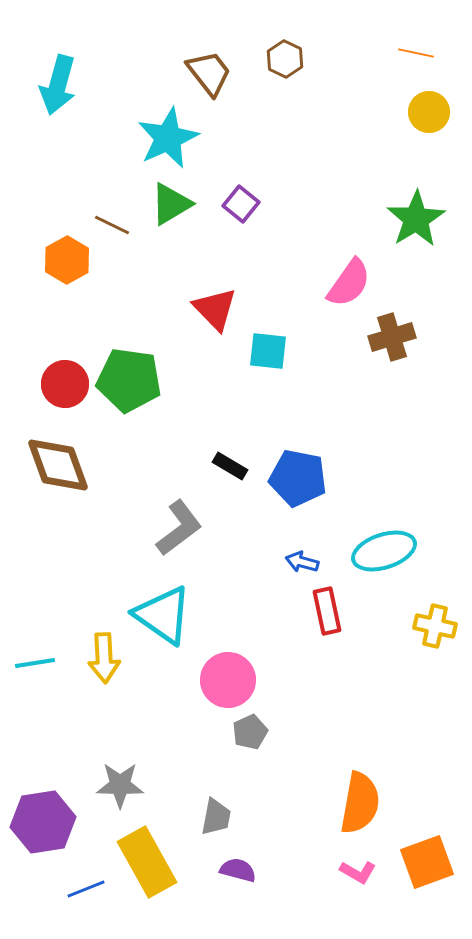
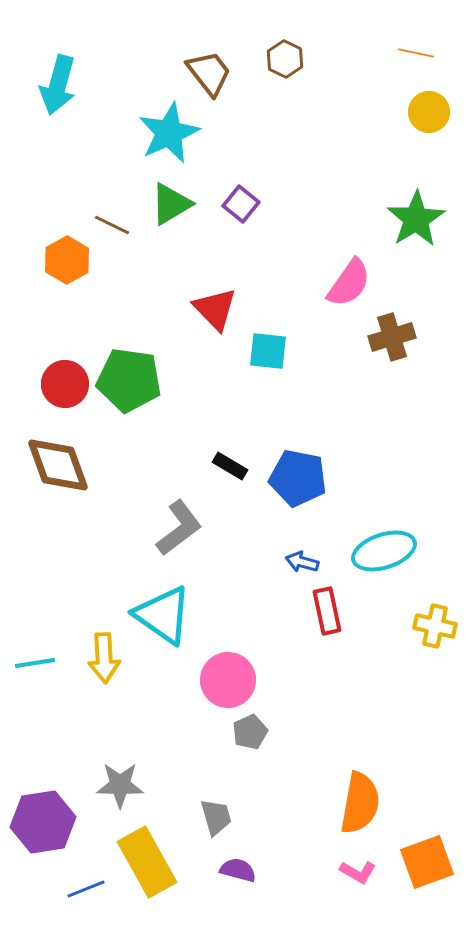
cyan star: moved 1 px right, 5 px up
gray trapezoid: rotated 27 degrees counterclockwise
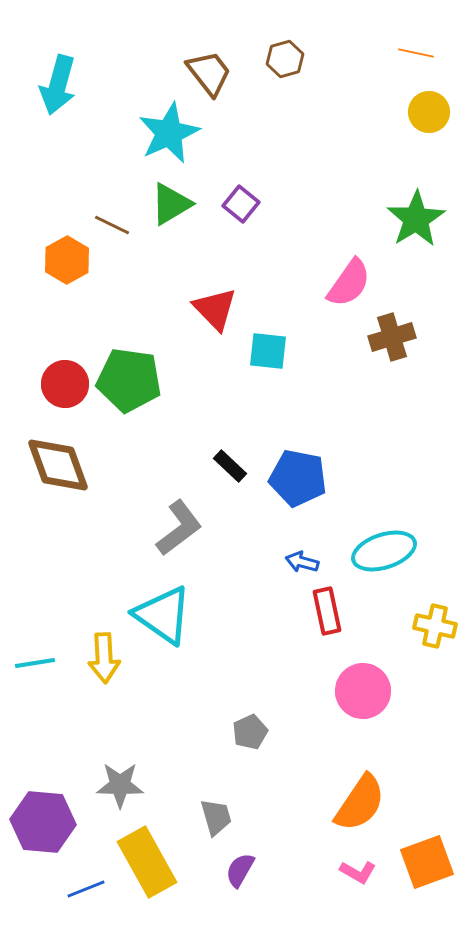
brown hexagon: rotated 18 degrees clockwise
black rectangle: rotated 12 degrees clockwise
pink circle: moved 135 px right, 11 px down
orange semicircle: rotated 24 degrees clockwise
purple hexagon: rotated 14 degrees clockwise
purple semicircle: moved 2 px right; rotated 75 degrees counterclockwise
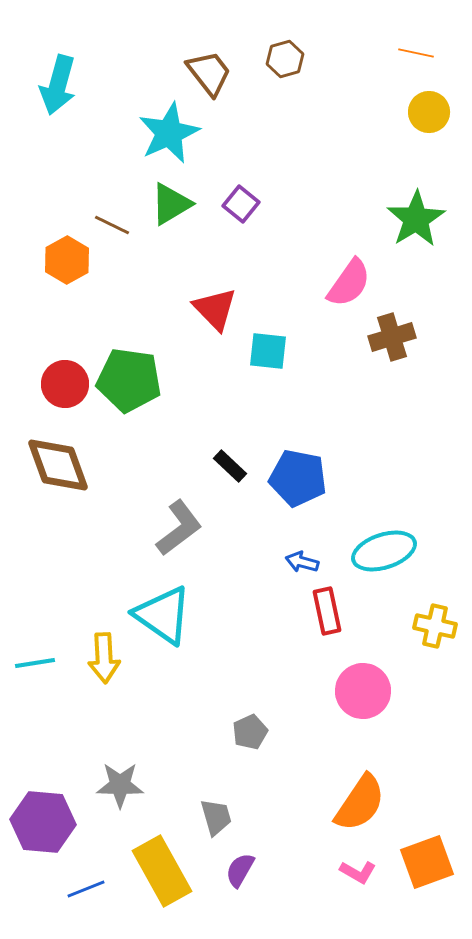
yellow rectangle: moved 15 px right, 9 px down
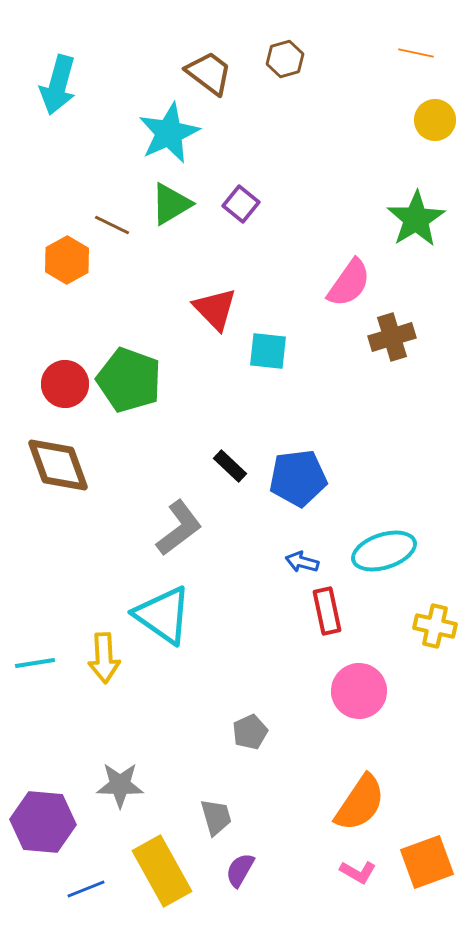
brown trapezoid: rotated 15 degrees counterclockwise
yellow circle: moved 6 px right, 8 px down
green pentagon: rotated 12 degrees clockwise
blue pentagon: rotated 18 degrees counterclockwise
pink circle: moved 4 px left
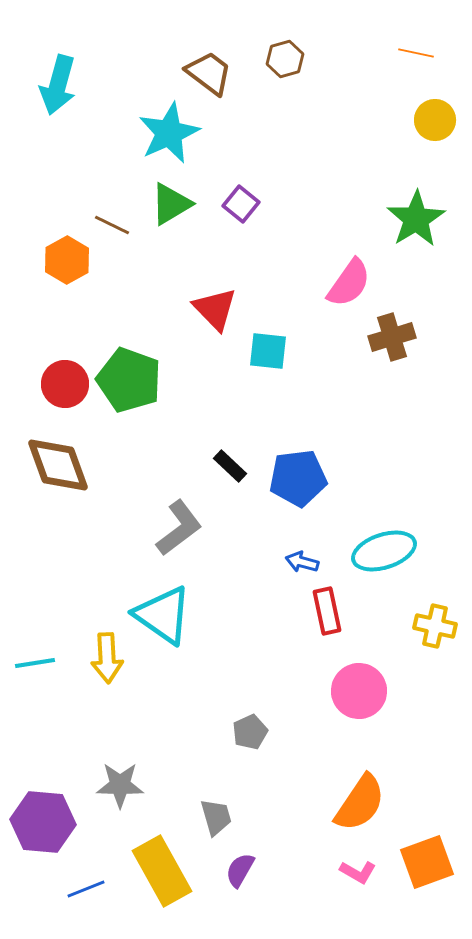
yellow arrow: moved 3 px right
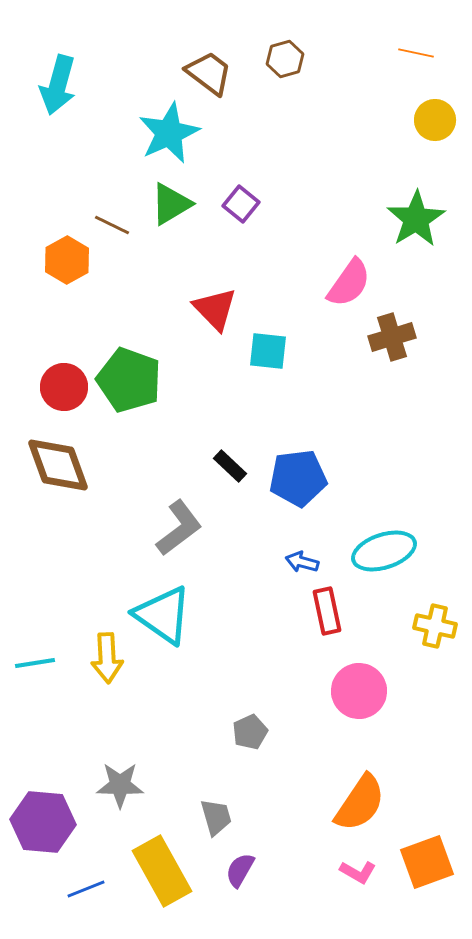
red circle: moved 1 px left, 3 px down
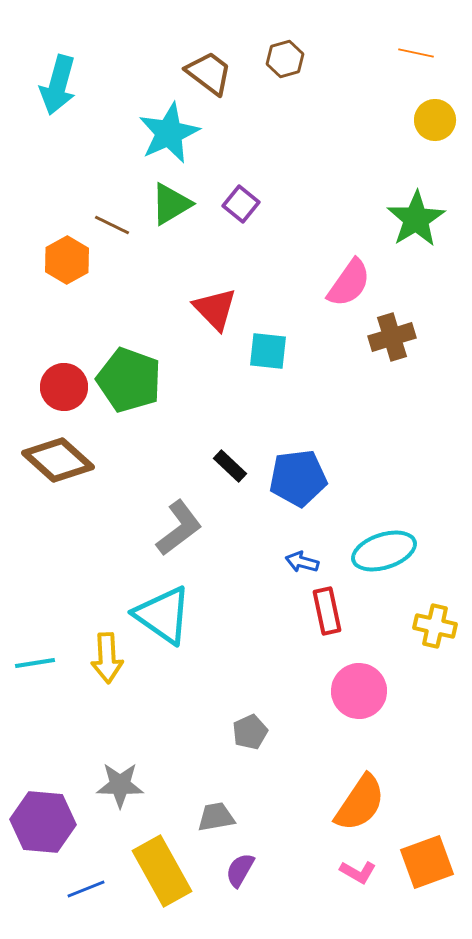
brown diamond: moved 5 px up; rotated 28 degrees counterclockwise
gray trapezoid: rotated 84 degrees counterclockwise
